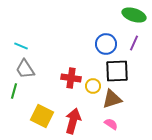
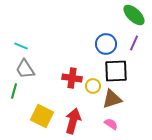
green ellipse: rotated 25 degrees clockwise
black square: moved 1 px left
red cross: moved 1 px right
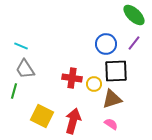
purple line: rotated 14 degrees clockwise
yellow circle: moved 1 px right, 2 px up
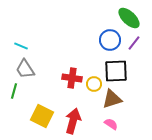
green ellipse: moved 5 px left, 3 px down
blue circle: moved 4 px right, 4 px up
